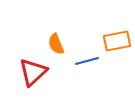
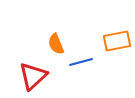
blue line: moved 6 px left, 1 px down
red triangle: moved 4 px down
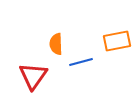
orange semicircle: rotated 20 degrees clockwise
red triangle: rotated 12 degrees counterclockwise
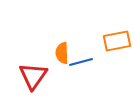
orange semicircle: moved 6 px right, 9 px down
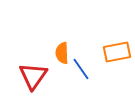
orange rectangle: moved 11 px down
blue line: moved 7 px down; rotated 70 degrees clockwise
